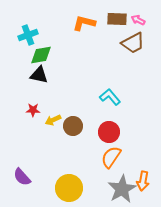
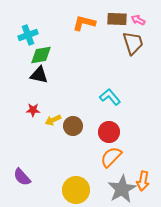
brown trapezoid: rotated 80 degrees counterclockwise
orange semicircle: rotated 10 degrees clockwise
yellow circle: moved 7 px right, 2 px down
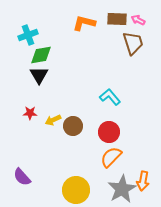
black triangle: rotated 48 degrees clockwise
red star: moved 3 px left, 3 px down
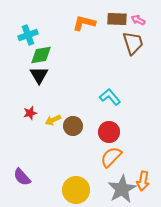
red star: rotated 16 degrees counterclockwise
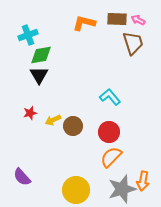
gray star: rotated 12 degrees clockwise
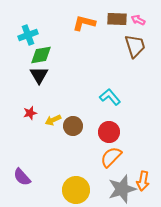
brown trapezoid: moved 2 px right, 3 px down
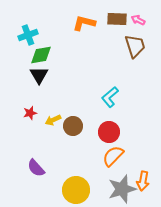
cyan L-shape: rotated 90 degrees counterclockwise
orange semicircle: moved 2 px right, 1 px up
purple semicircle: moved 14 px right, 9 px up
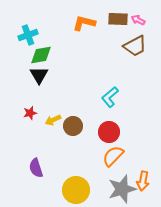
brown rectangle: moved 1 px right
brown trapezoid: rotated 80 degrees clockwise
purple semicircle: rotated 24 degrees clockwise
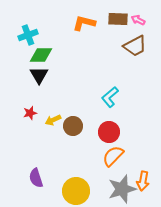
green diamond: rotated 10 degrees clockwise
purple semicircle: moved 10 px down
yellow circle: moved 1 px down
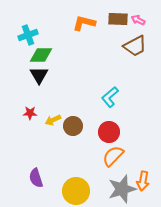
red star: rotated 16 degrees clockwise
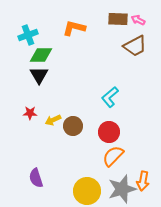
orange L-shape: moved 10 px left, 5 px down
yellow circle: moved 11 px right
